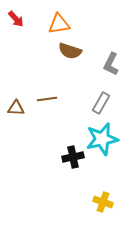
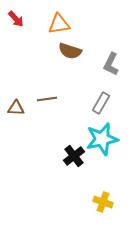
black cross: moved 1 px right, 1 px up; rotated 25 degrees counterclockwise
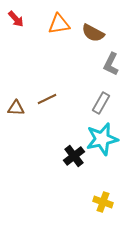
brown semicircle: moved 23 px right, 18 px up; rotated 10 degrees clockwise
brown line: rotated 18 degrees counterclockwise
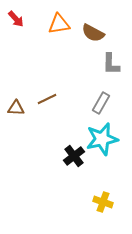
gray L-shape: rotated 25 degrees counterclockwise
